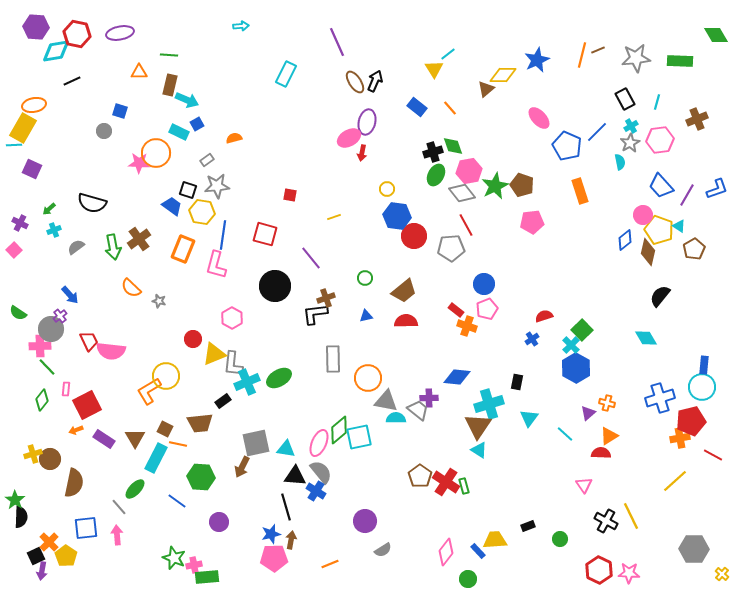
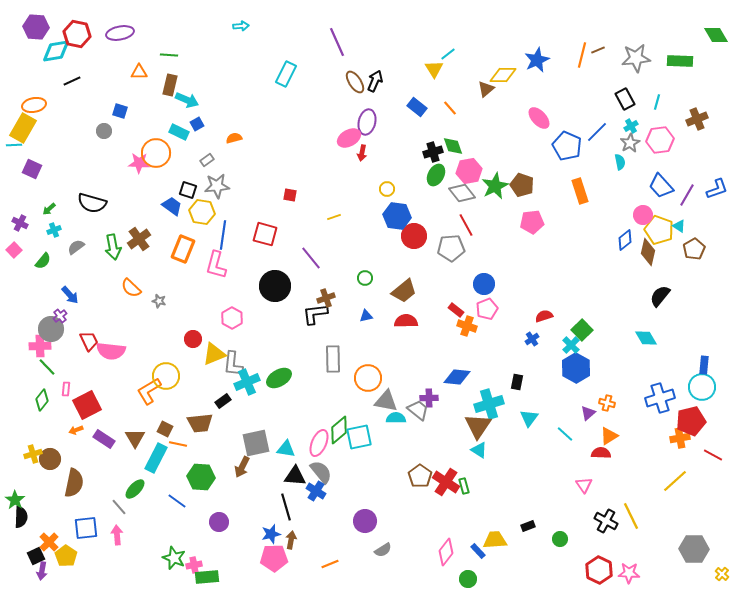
green semicircle at (18, 313): moved 25 px right, 52 px up; rotated 84 degrees counterclockwise
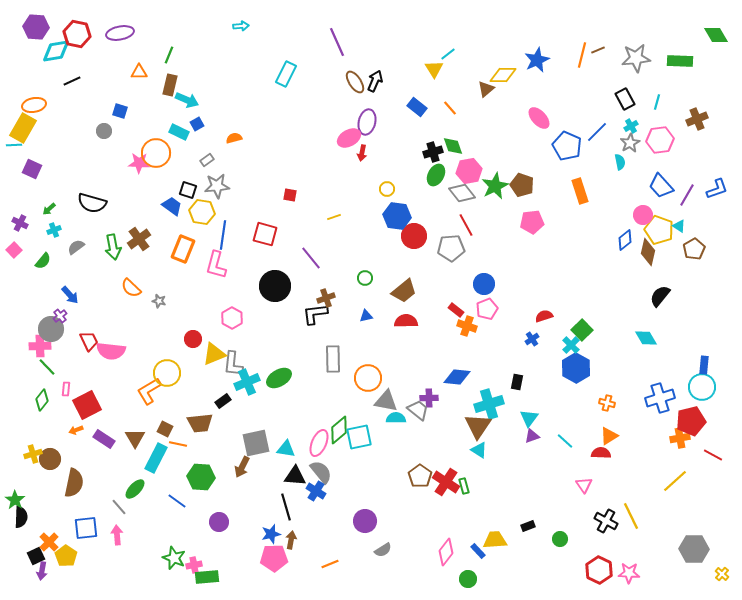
green line at (169, 55): rotated 72 degrees counterclockwise
yellow circle at (166, 376): moved 1 px right, 3 px up
purple triangle at (588, 413): moved 56 px left, 23 px down; rotated 21 degrees clockwise
cyan line at (565, 434): moved 7 px down
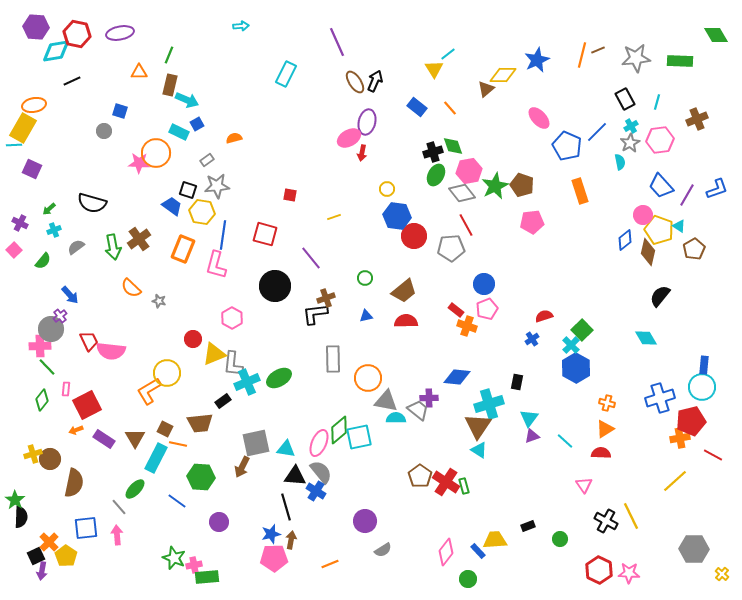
orange triangle at (609, 436): moved 4 px left, 7 px up
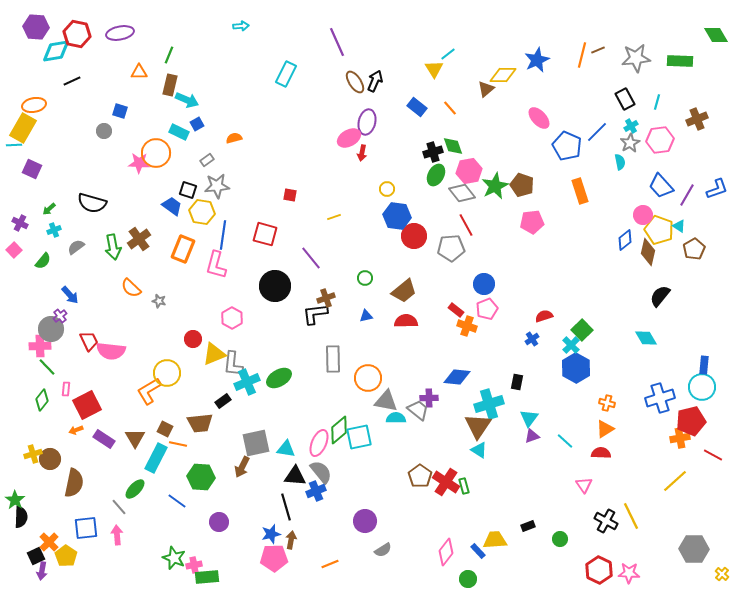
blue cross at (316, 491): rotated 36 degrees clockwise
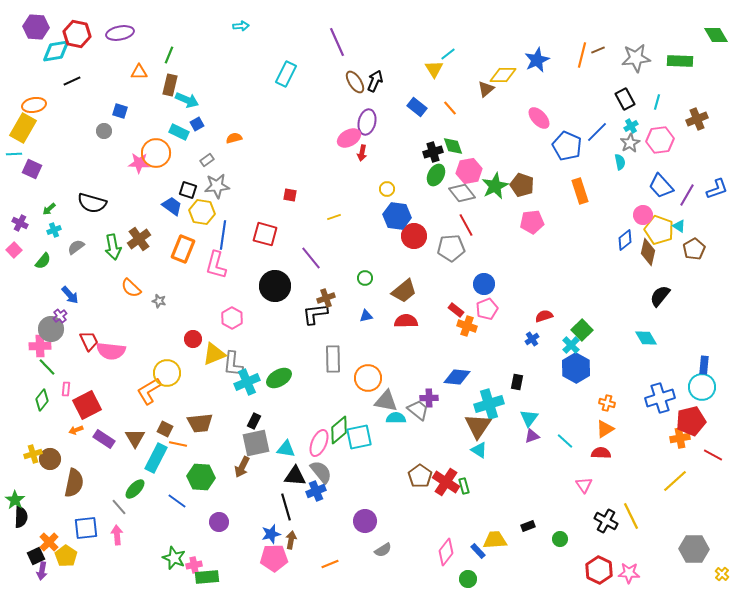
cyan line at (14, 145): moved 9 px down
black rectangle at (223, 401): moved 31 px right, 20 px down; rotated 28 degrees counterclockwise
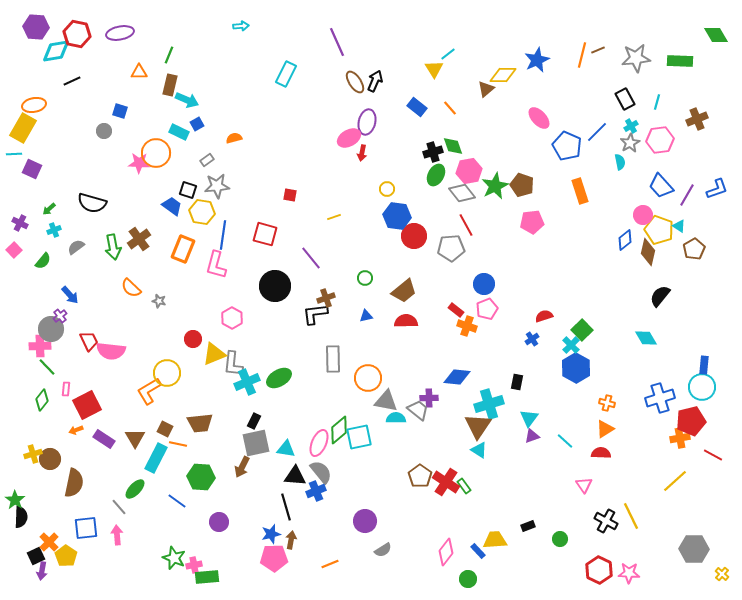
green rectangle at (464, 486): rotated 21 degrees counterclockwise
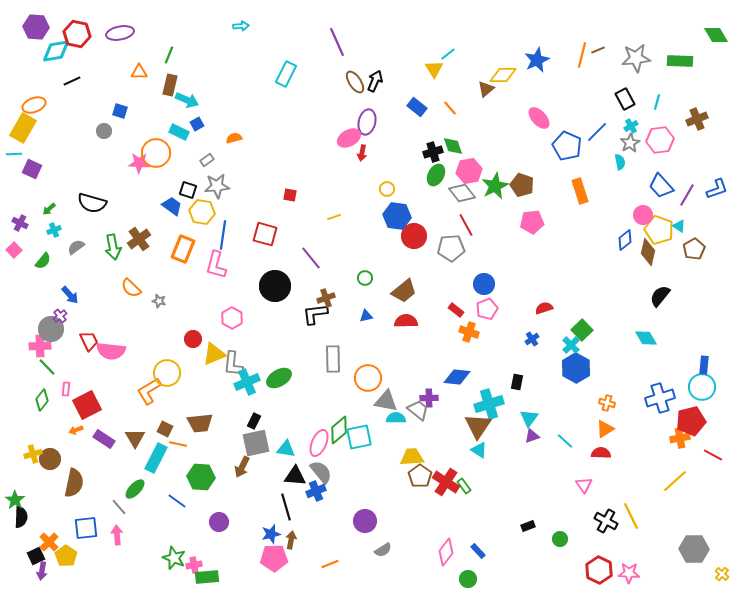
orange ellipse at (34, 105): rotated 10 degrees counterclockwise
red semicircle at (544, 316): moved 8 px up
orange cross at (467, 326): moved 2 px right, 6 px down
yellow trapezoid at (495, 540): moved 83 px left, 83 px up
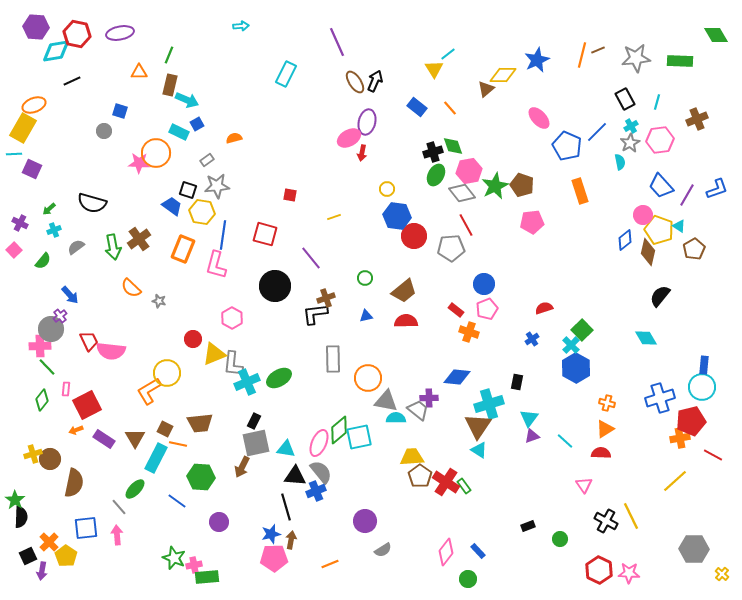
black square at (36, 556): moved 8 px left
